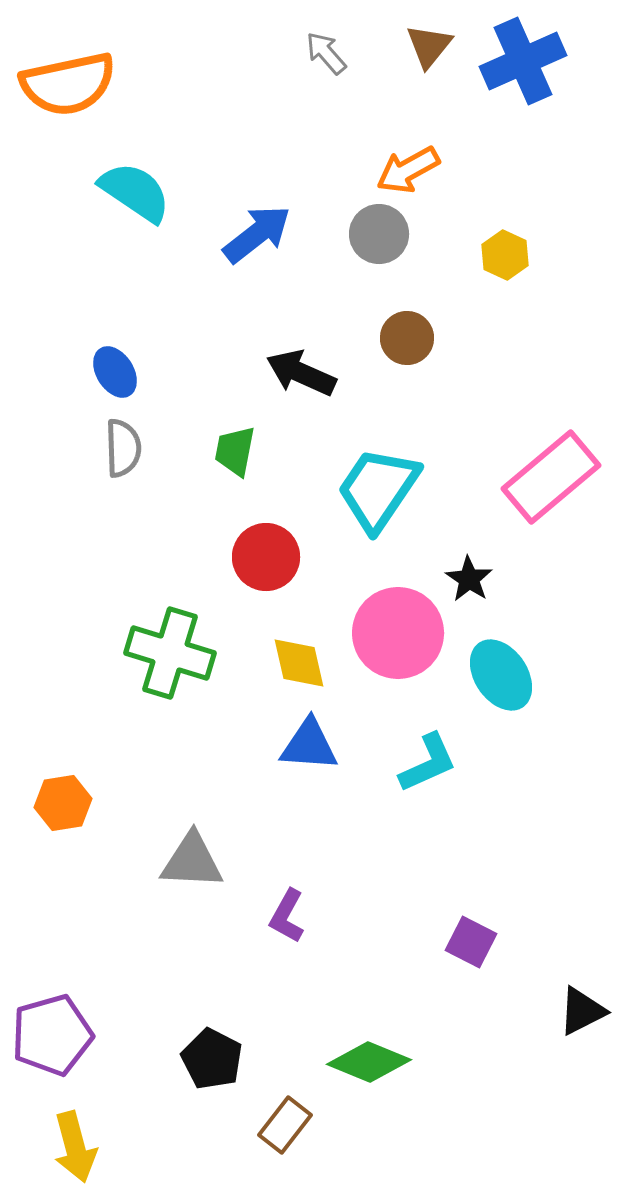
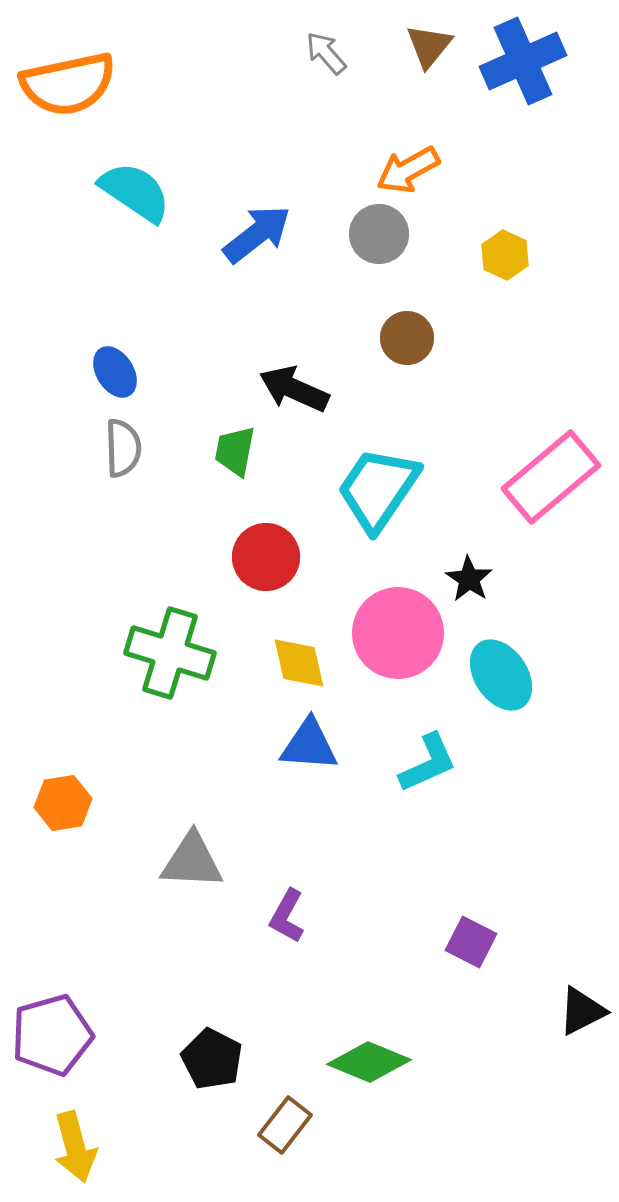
black arrow: moved 7 px left, 16 px down
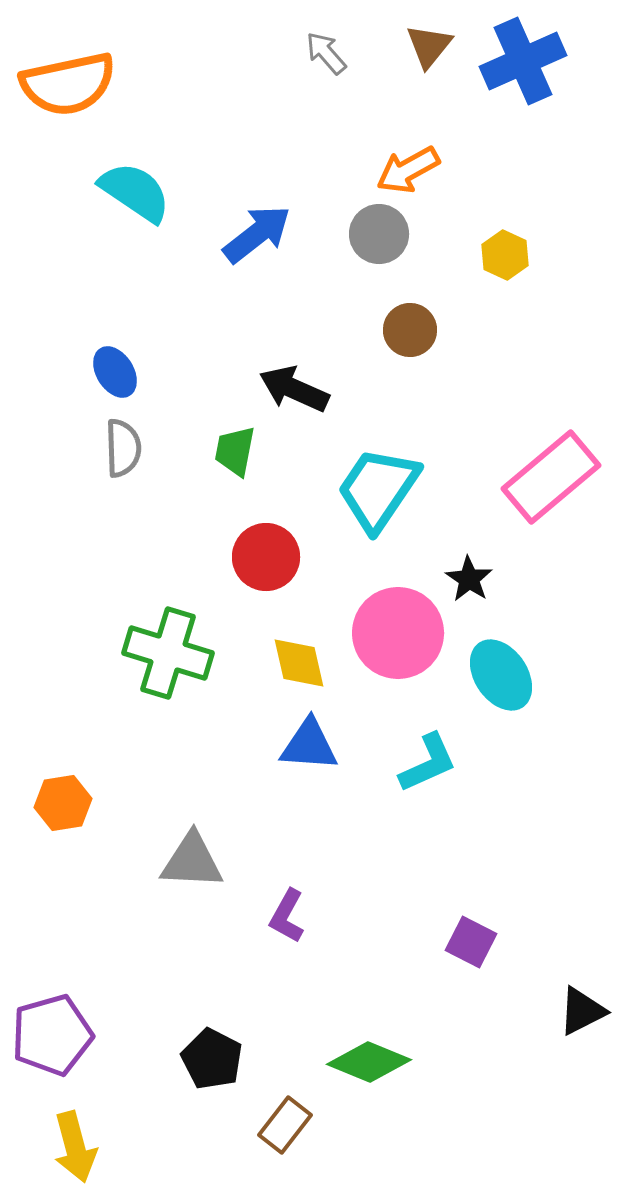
brown circle: moved 3 px right, 8 px up
green cross: moved 2 px left
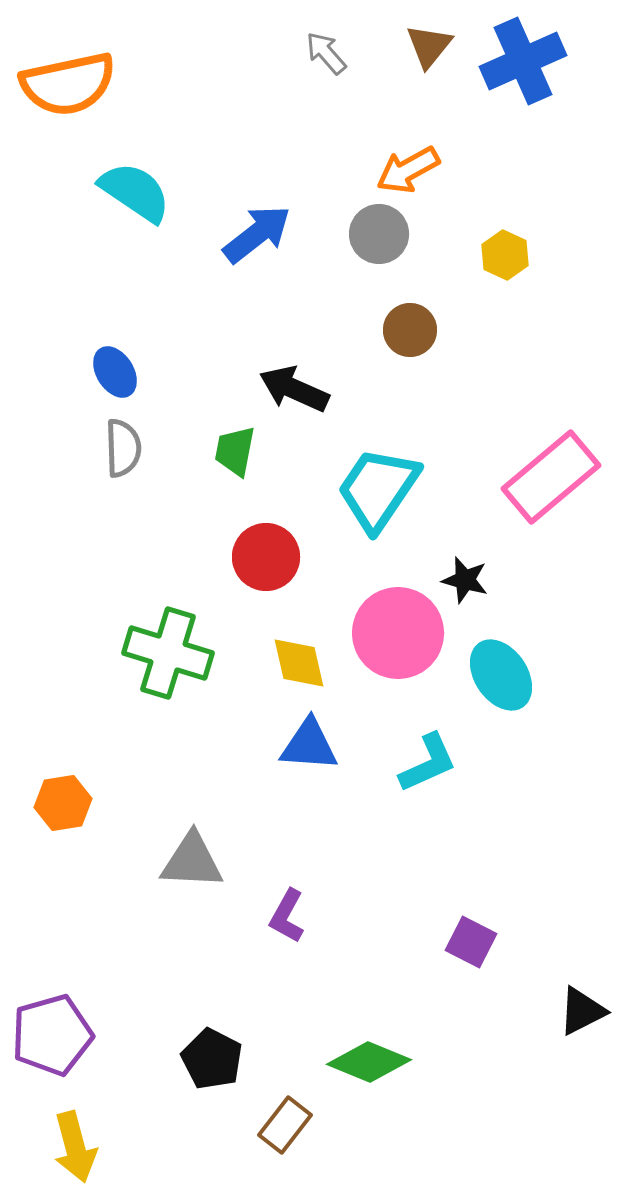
black star: moved 4 px left, 1 px down; rotated 18 degrees counterclockwise
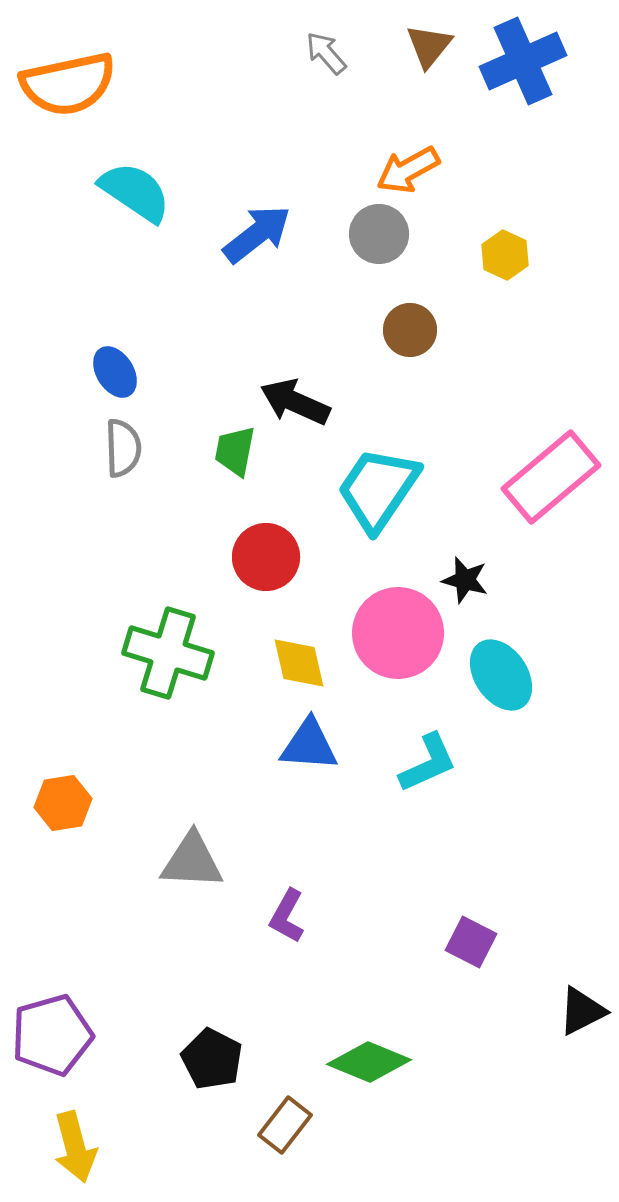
black arrow: moved 1 px right, 13 px down
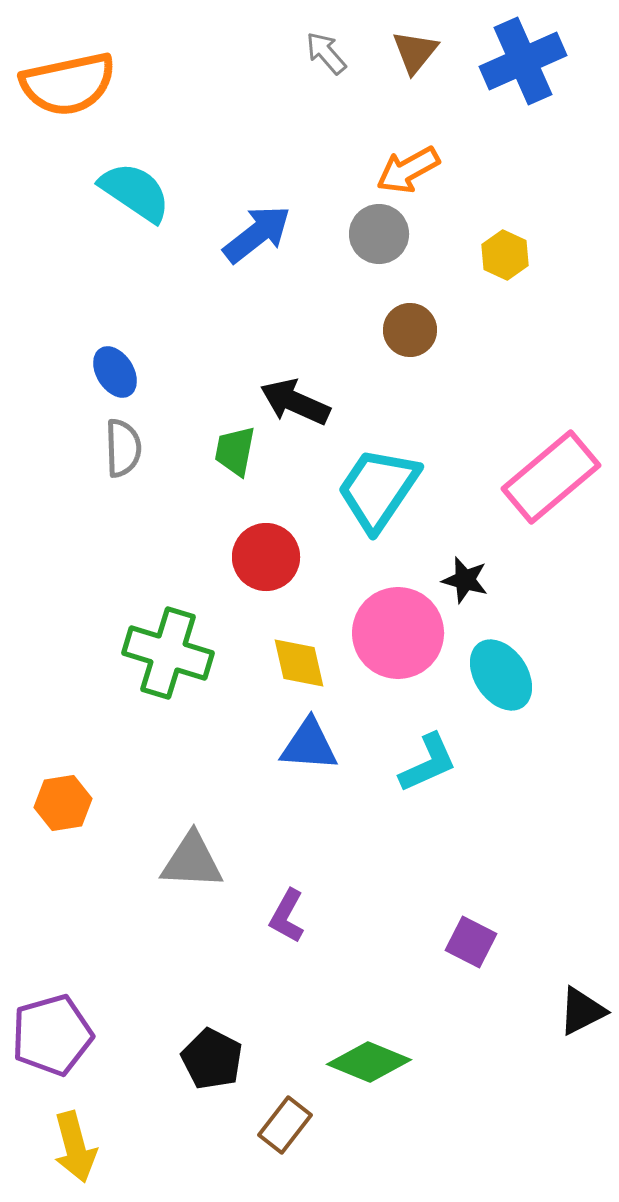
brown triangle: moved 14 px left, 6 px down
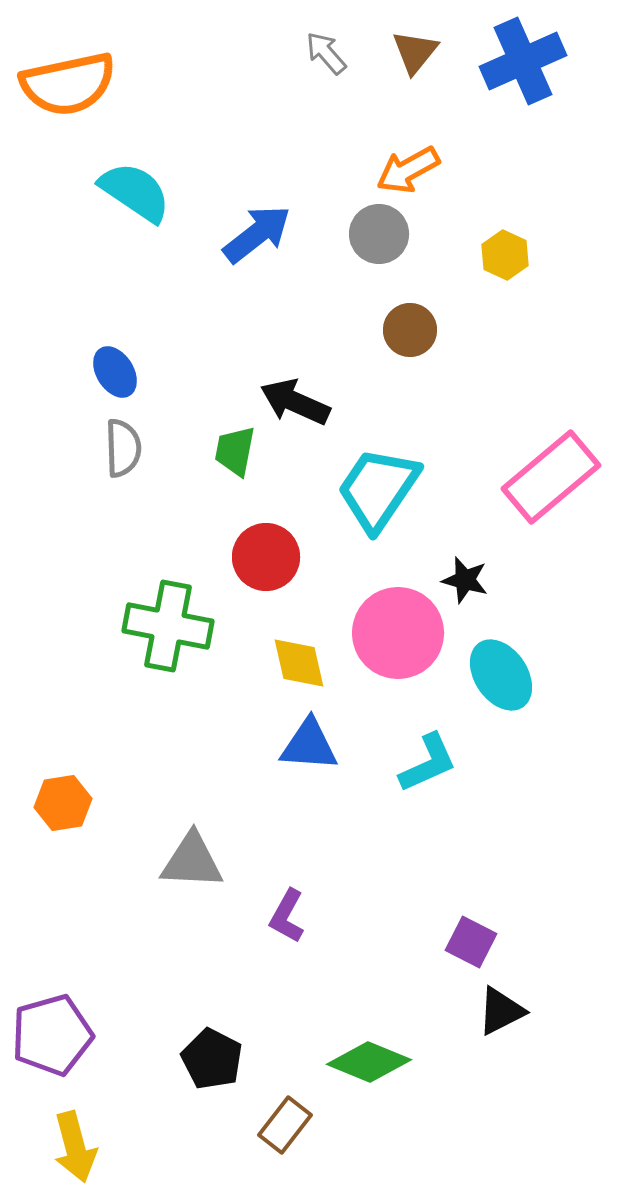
green cross: moved 27 px up; rotated 6 degrees counterclockwise
black triangle: moved 81 px left
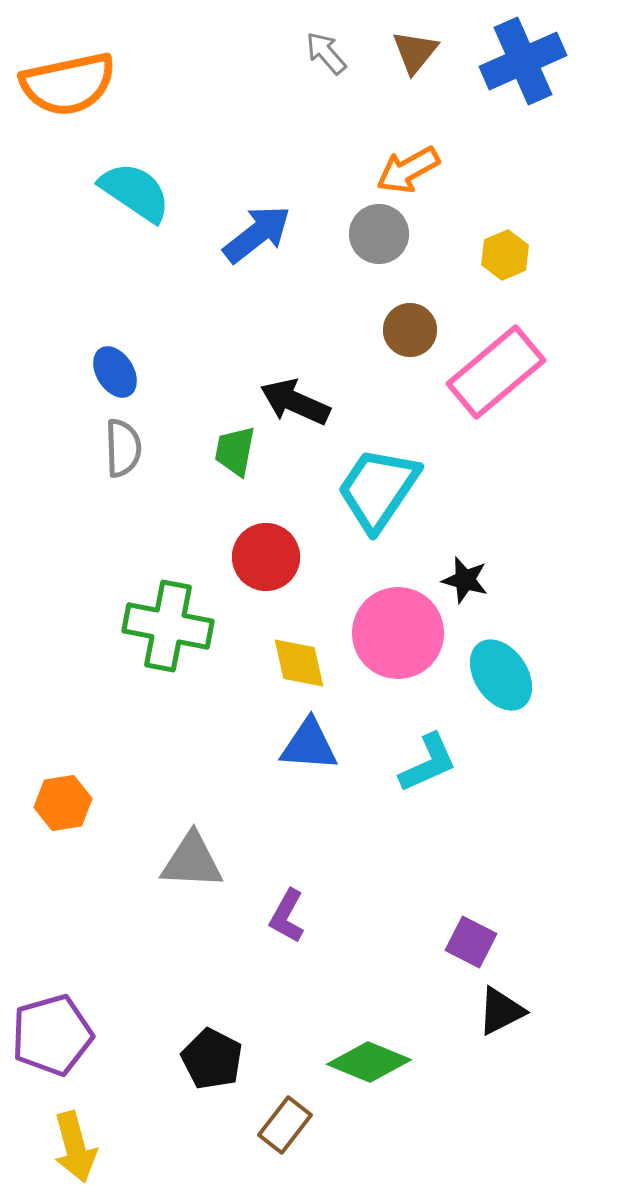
yellow hexagon: rotated 12 degrees clockwise
pink rectangle: moved 55 px left, 105 px up
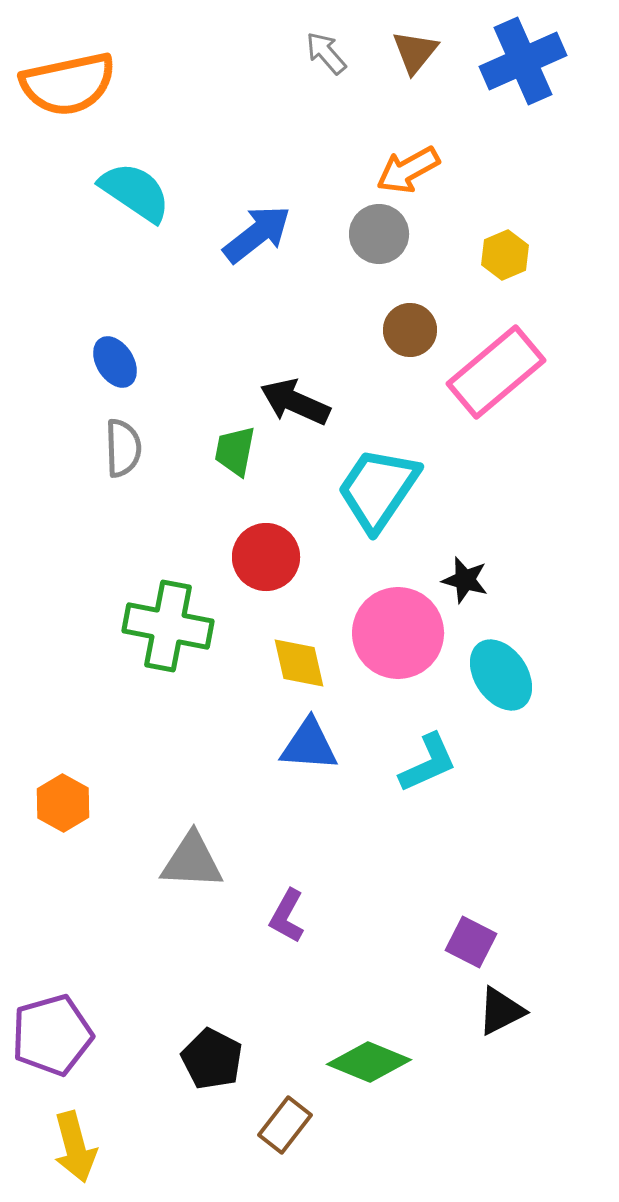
blue ellipse: moved 10 px up
orange hexagon: rotated 22 degrees counterclockwise
